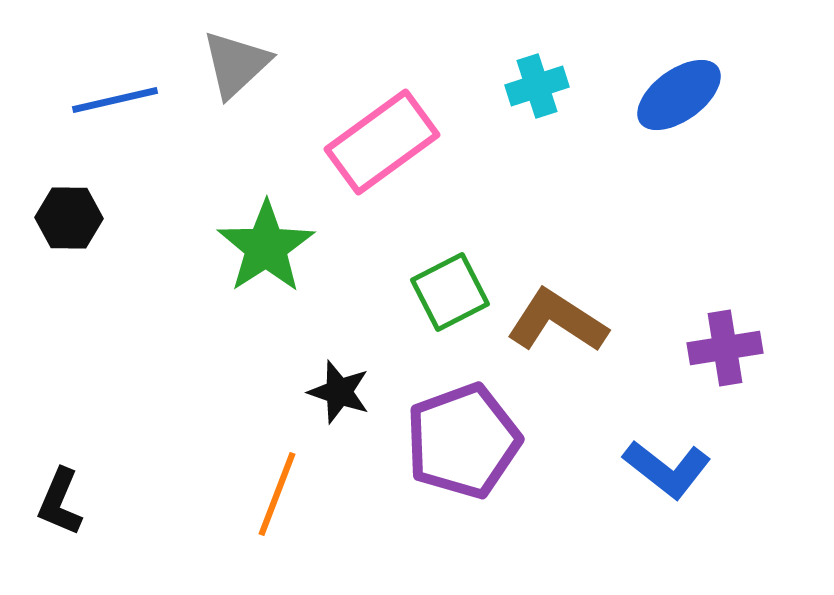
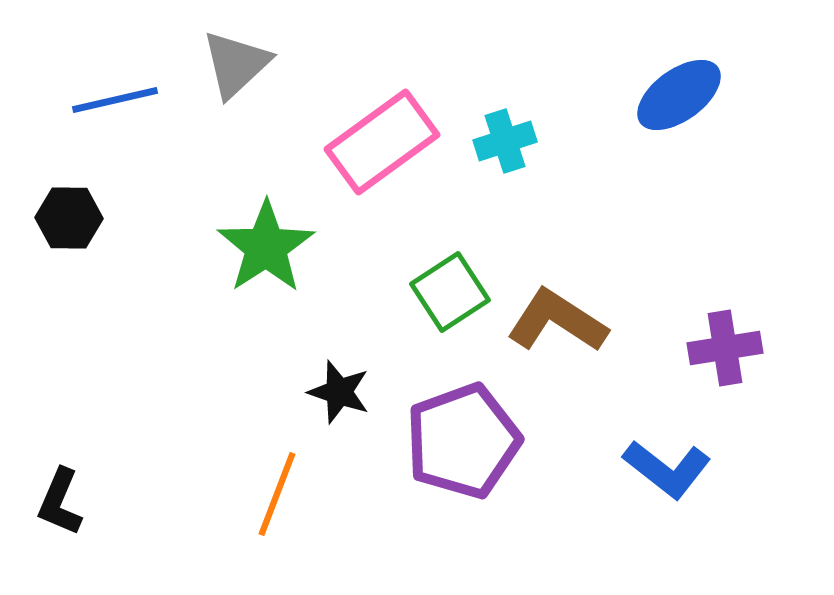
cyan cross: moved 32 px left, 55 px down
green square: rotated 6 degrees counterclockwise
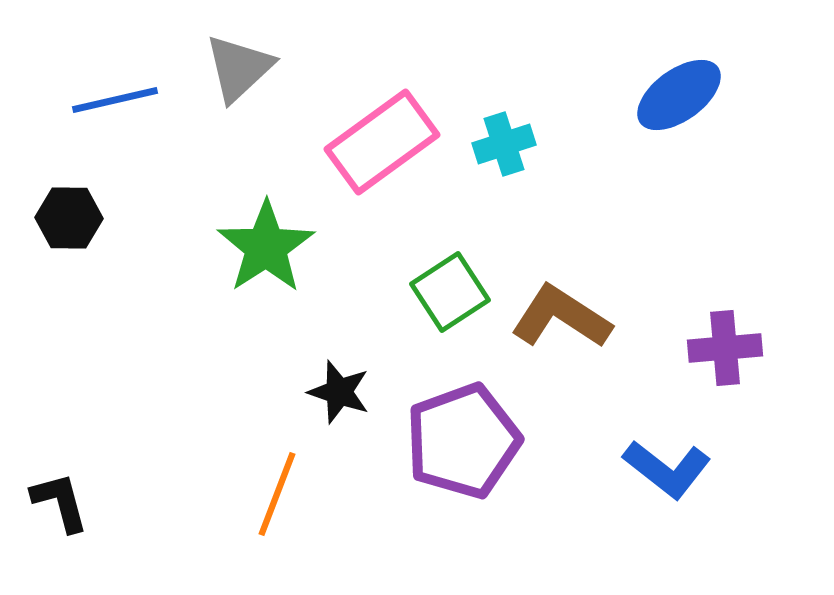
gray triangle: moved 3 px right, 4 px down
cyan cross: moved 1 px left, 3 px down
brown L-shape: moved 4 px right, 4 px up
purple cross: rotated 4 degrees clockwise
black L-shape: rotated 142 degrees clockwise
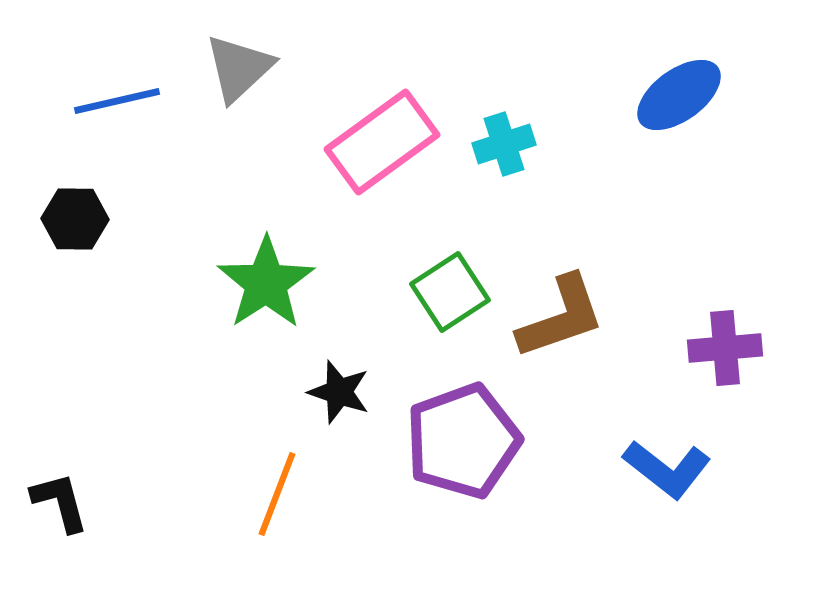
blue line: moved 2 px right, 1 px down
black hexagon: moved 6 px right, 1 px down
green star: moved 36 px down
brown L-shape: rotated 128 degrees clockwise
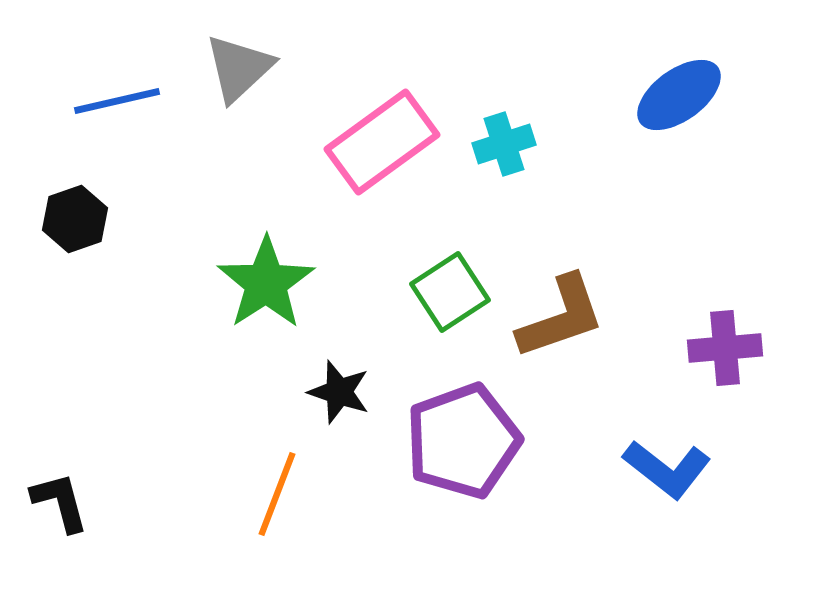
black hexagon: rotated 20 degrees counterclockwise
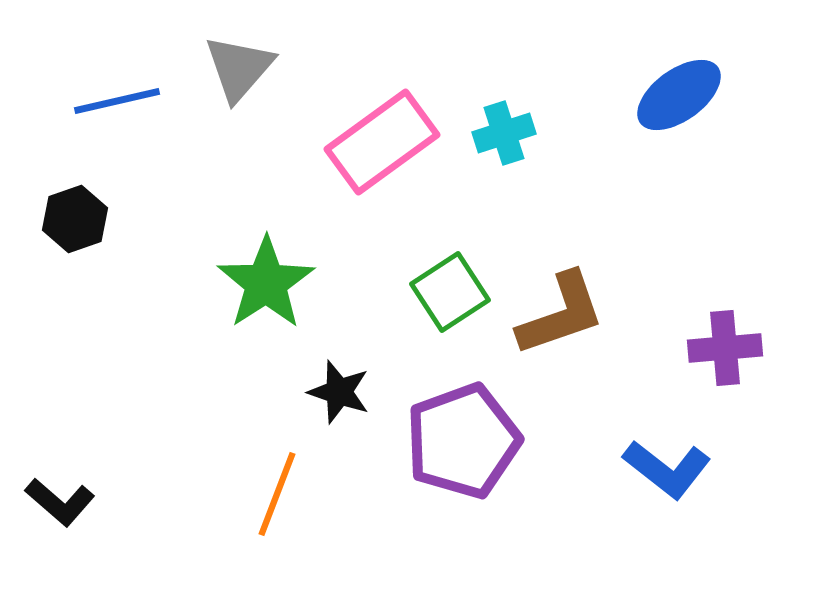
gray triangle: rotated 6 degrees counterclockwise
cyan cross: moved 11 px up
brown L-shape: moved 3 px up
black L-shape: rotated 146 degrees clockwise
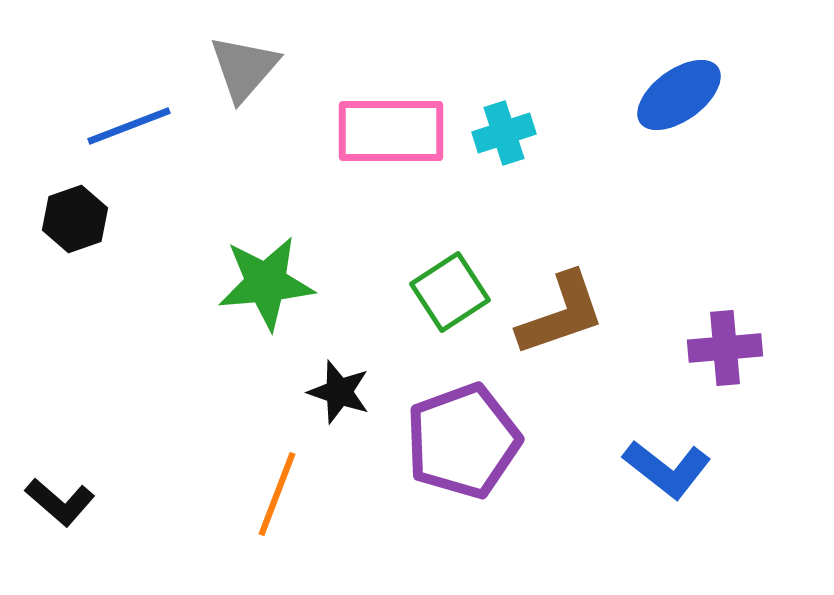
gray triangle: moved 5 px right
blue line: moved 12 px right, 25 px down; rotated 8 degrees counterclockwise
pink rectangle: moved 9 px right, 11 px up; rotated 36 degrees clockwise
green star: rotated 28 degrees clockwise
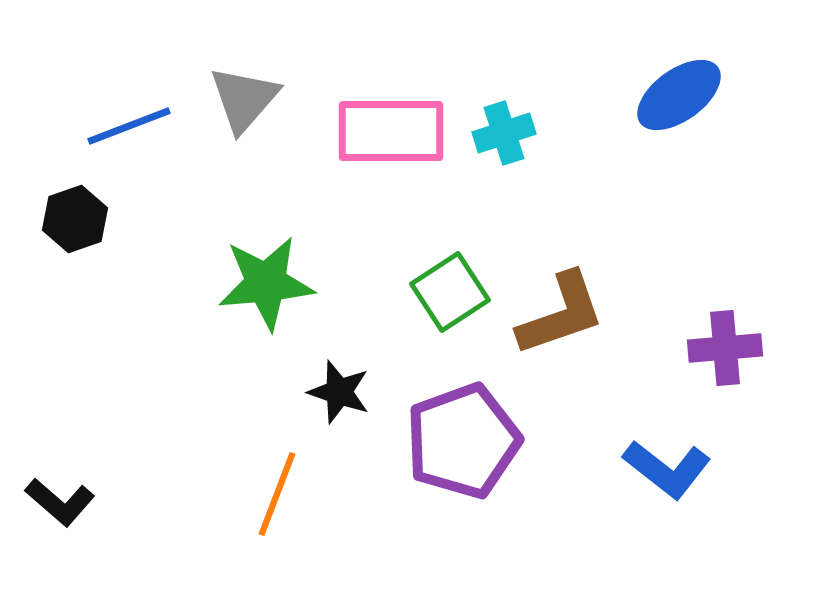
gray triangle: moved 31 px down
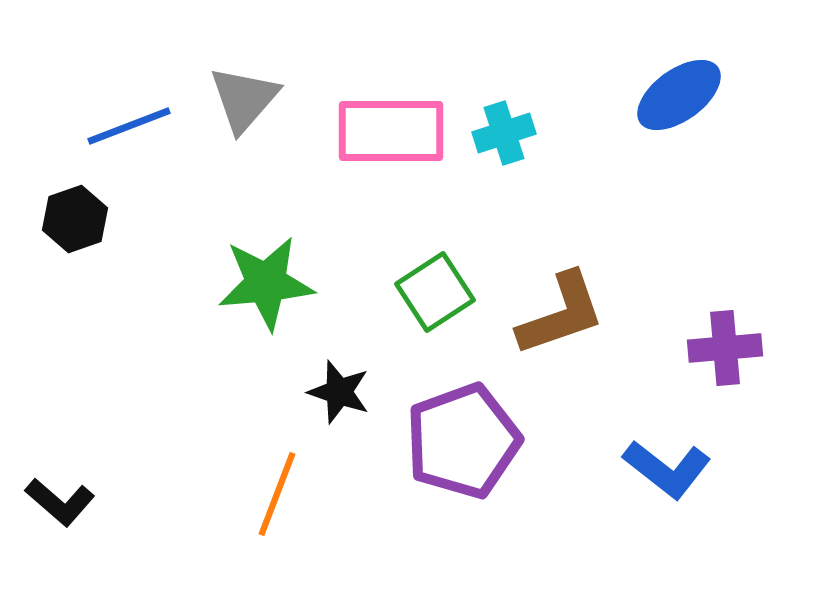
green square: moved 15 px left
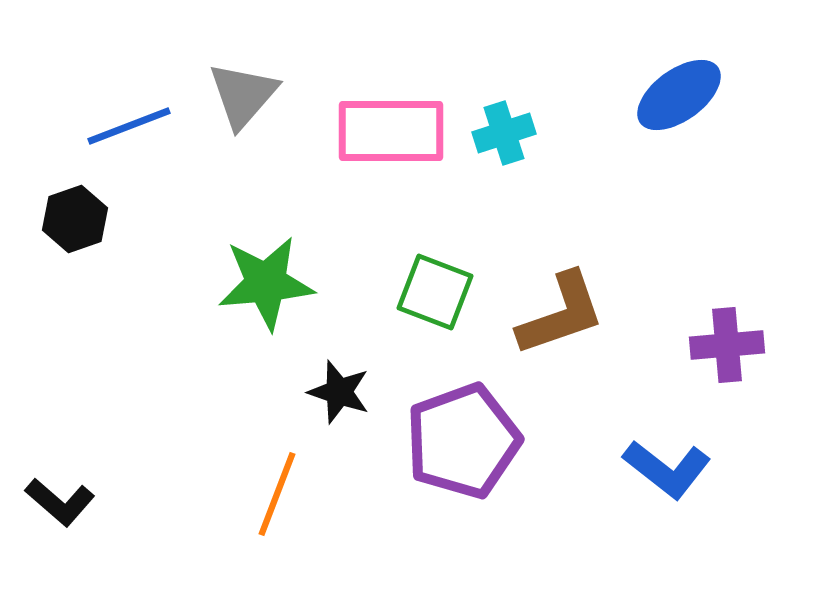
gray triangle: moved 1 px left, 4 px up
green square: rotated 36 degrees counterclockwise
purple cross: moved 2 px right, 3 px up
